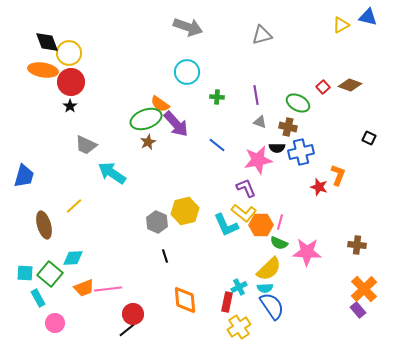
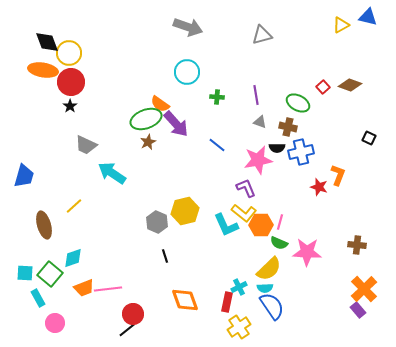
cyan diamond at (73, 258): rotated 15 degrees counterclockwise
orange diamond at (185, 300): rotated 16 degrees counterclockwise
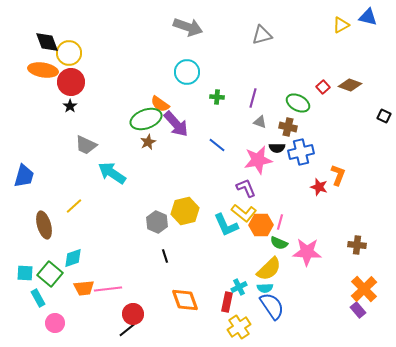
purple line at (256, 95): moved 3 px left, 3 px down; rotated 24 degrees clockwise
black square at (369, 138): moved 15 px right, 22 px up
orange trapezoid at (84, 288): rotated 15 degrees clockwise
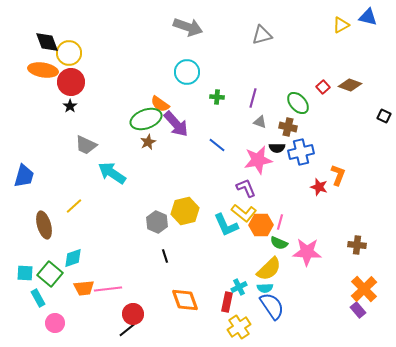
green ellipse at (298, 103): rotated 20 degrees clockwise
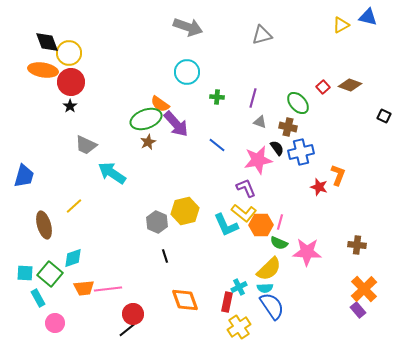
black semicircle at (277, 148): rotated 126 degrees counterclockwise
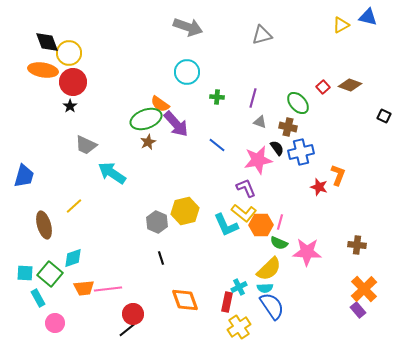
red circle at (71, 82): moved 2 px right
black line at (165, 256): moved 4 px left, 2 px down
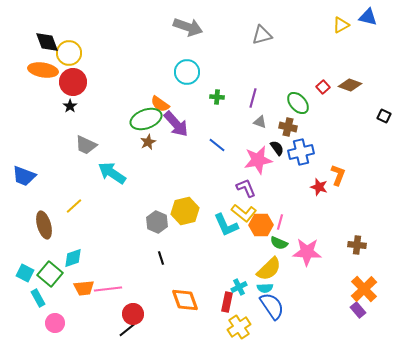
blue trapezoid at (24, 176): rotated 95 degrees clockwise
cyan square at (25, 273): rotated 24 degrees clockwise
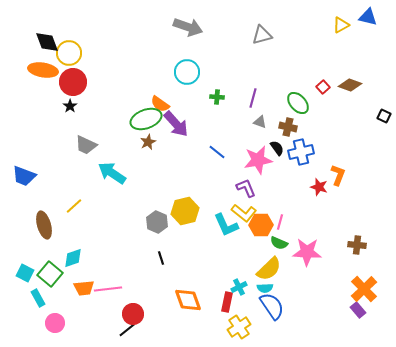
blue line at (217, 145): moved 7 px down
orange diamond at (185, 300): moved 3 px right
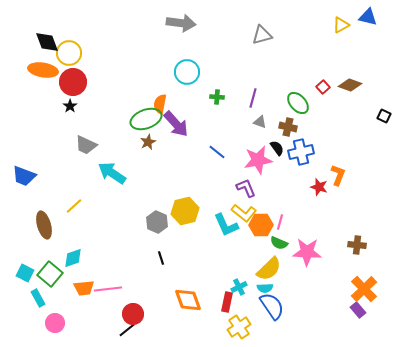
gray arrow at (188, 27): moved 7 px left, 4 px up; rotated 12 degrees counterclockwise
orange semicircle at (160, 104): rotated 66 degrees clockwise
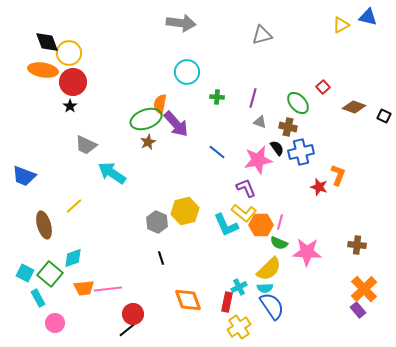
brown diamond at (350, 85): moved 4 px right, 22 px down
